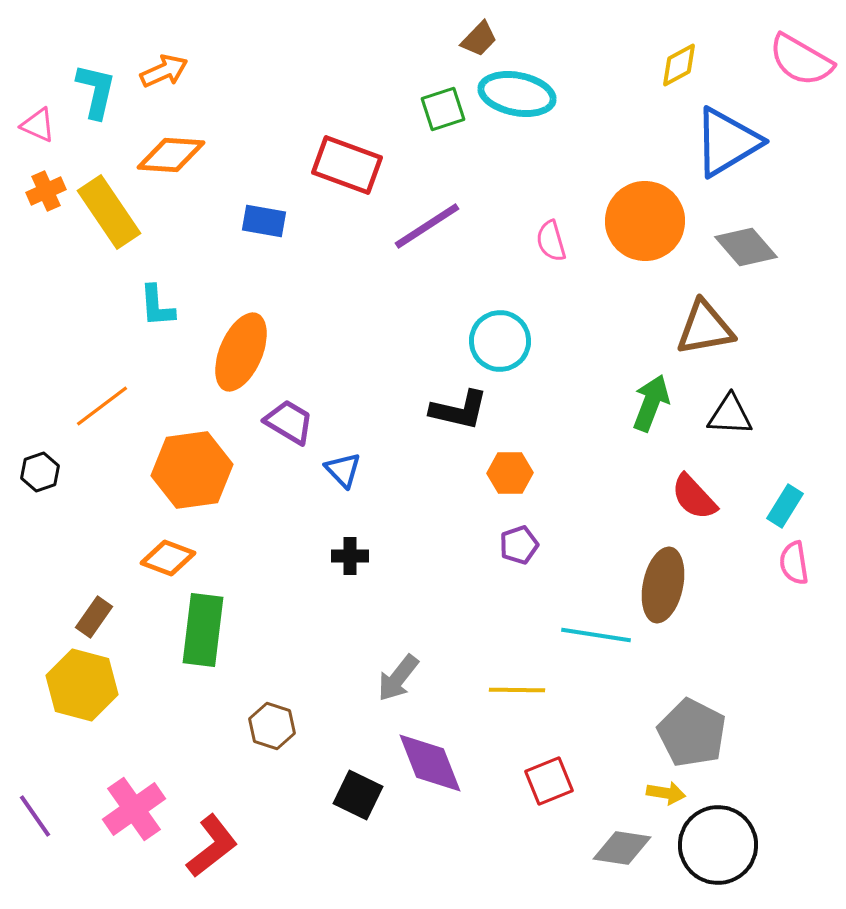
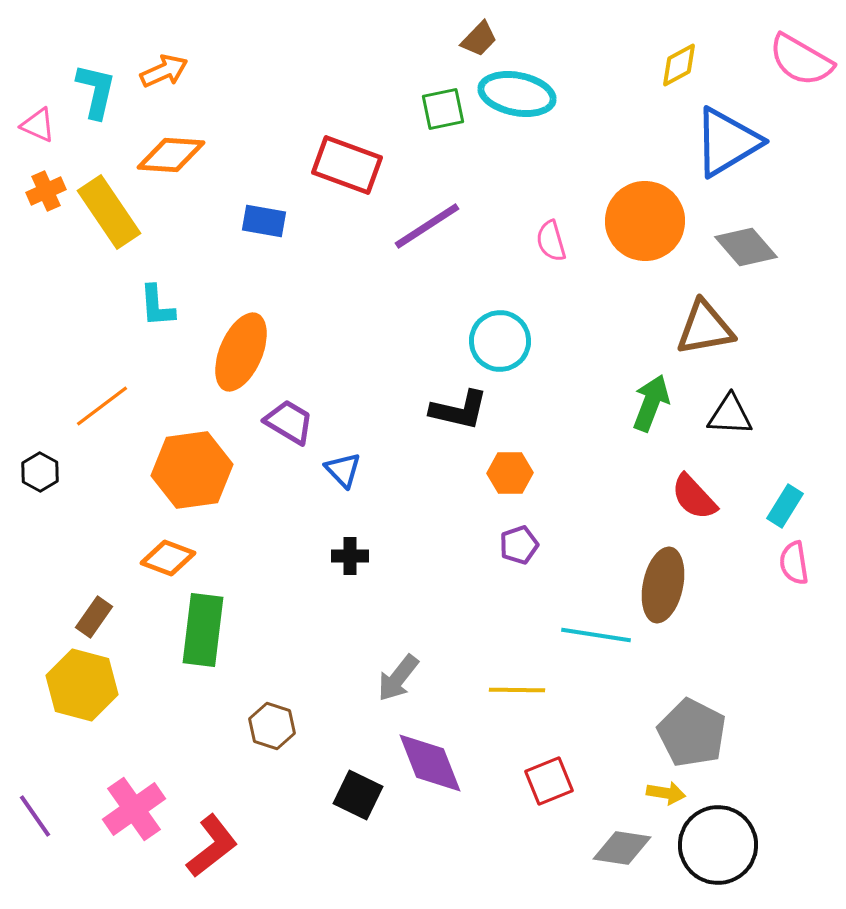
green square at (443, 109): rotated 6 degrees clockwise
black hexagon at (40, 472): rotated 12 degrees counterclockwise
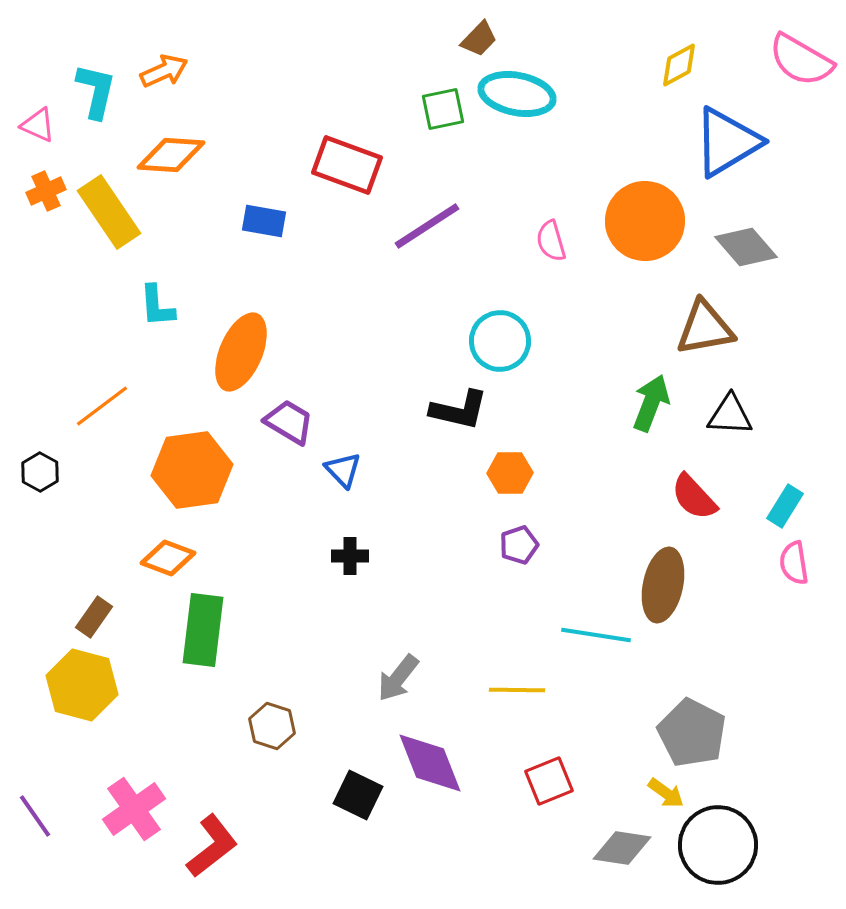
yellow arrow at (666, 793): rotated 27 degrees clockwise
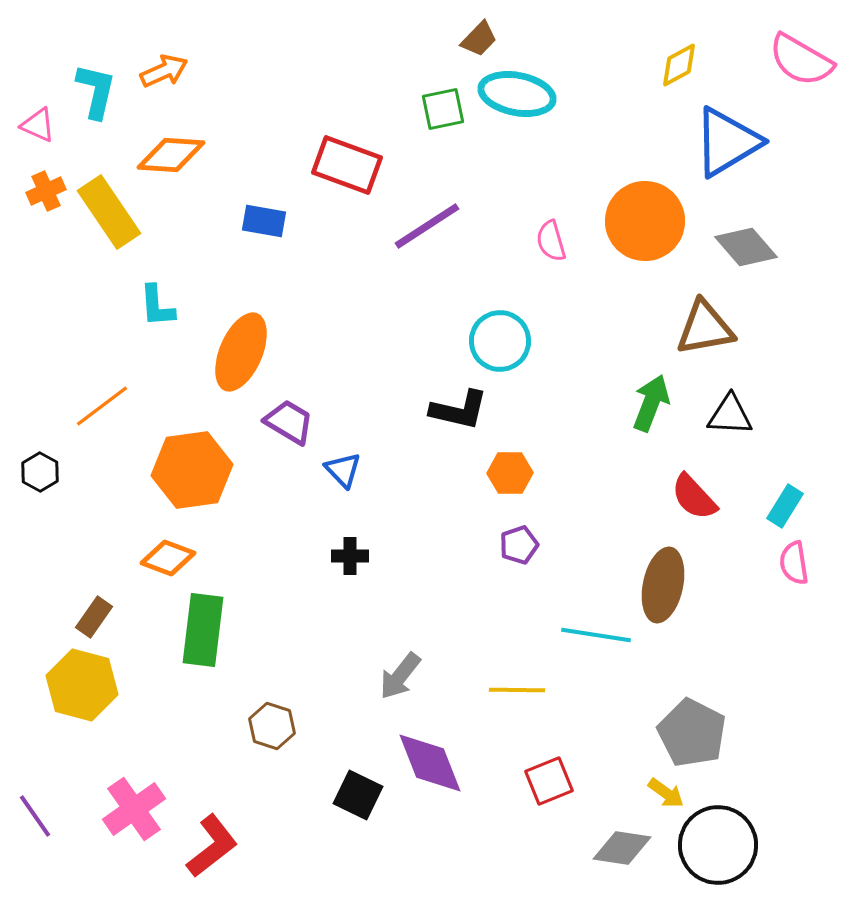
gray arrow at (398, 678): moved 2 px right, 2 px up
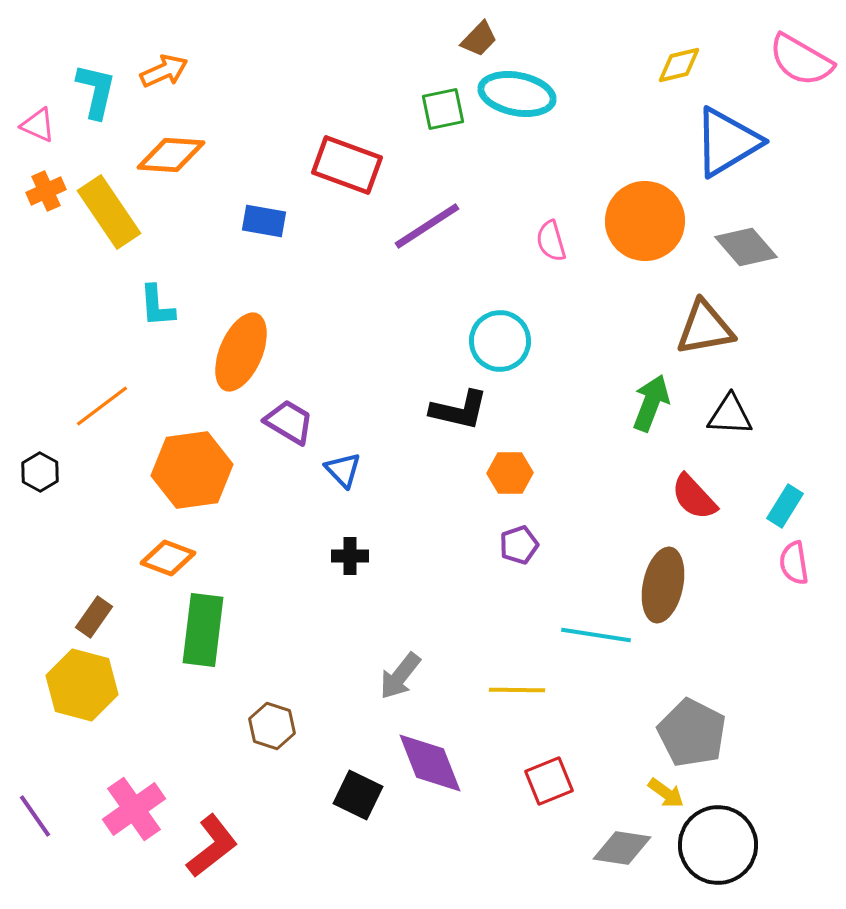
yellow diamond at (679, 65): rotated 15 degrees clockwise
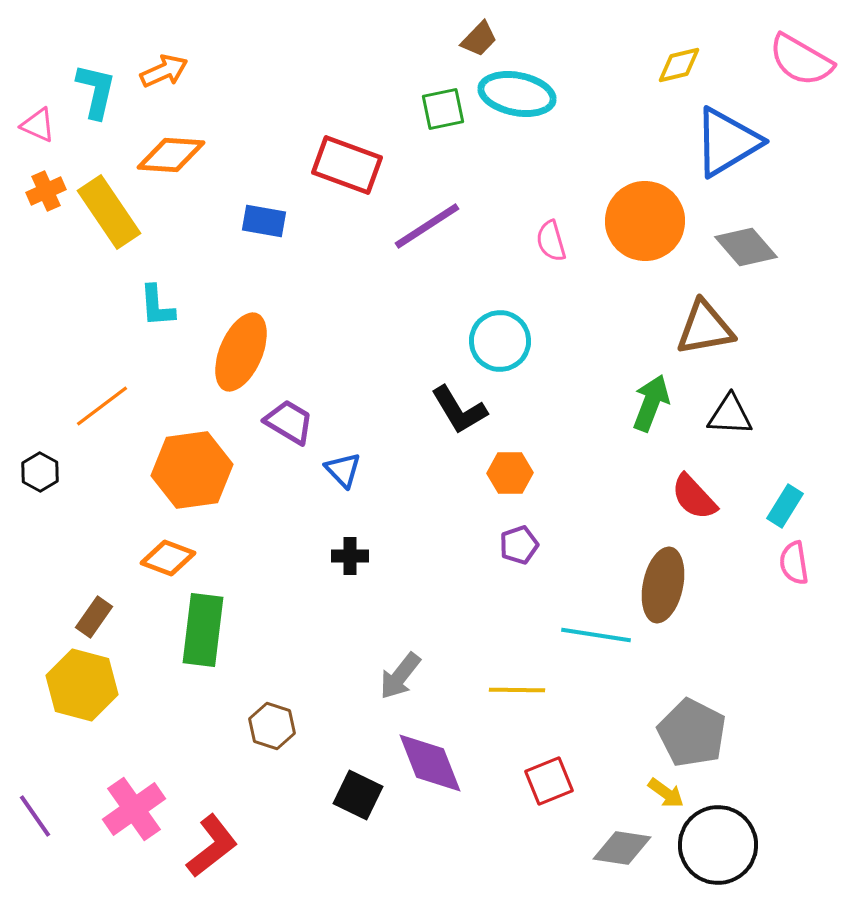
black L-shape at (459, 410): rotated 46 degrees clockwise
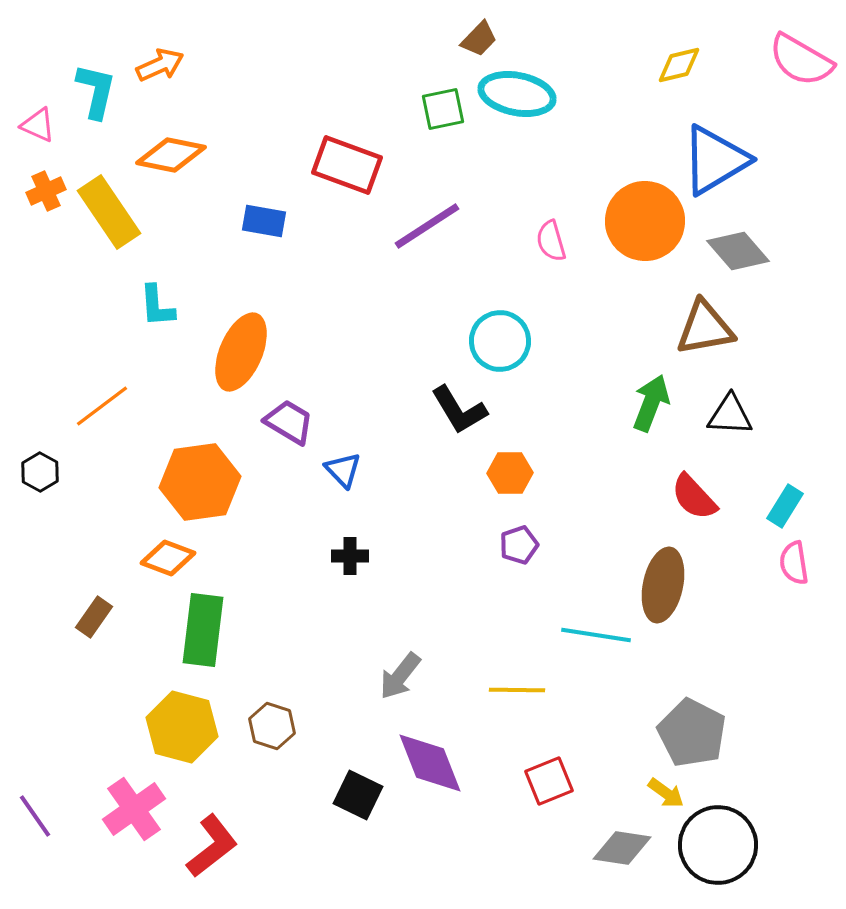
orange arrow at (164, 71): moved 4 px left, 6 px up
blue triangle at (727, 142): moved 12 px left, 18 px down
orange diamond at (171, 155): rotated 8 degrees clockwise
gray diamond at (746, 247): moved 8 px left, 4 px down
orange hexagon at (192, 470): moved 8 px right, 12 px down
yellow hexagon at (82, 685): moved 100 px right, 42 px down
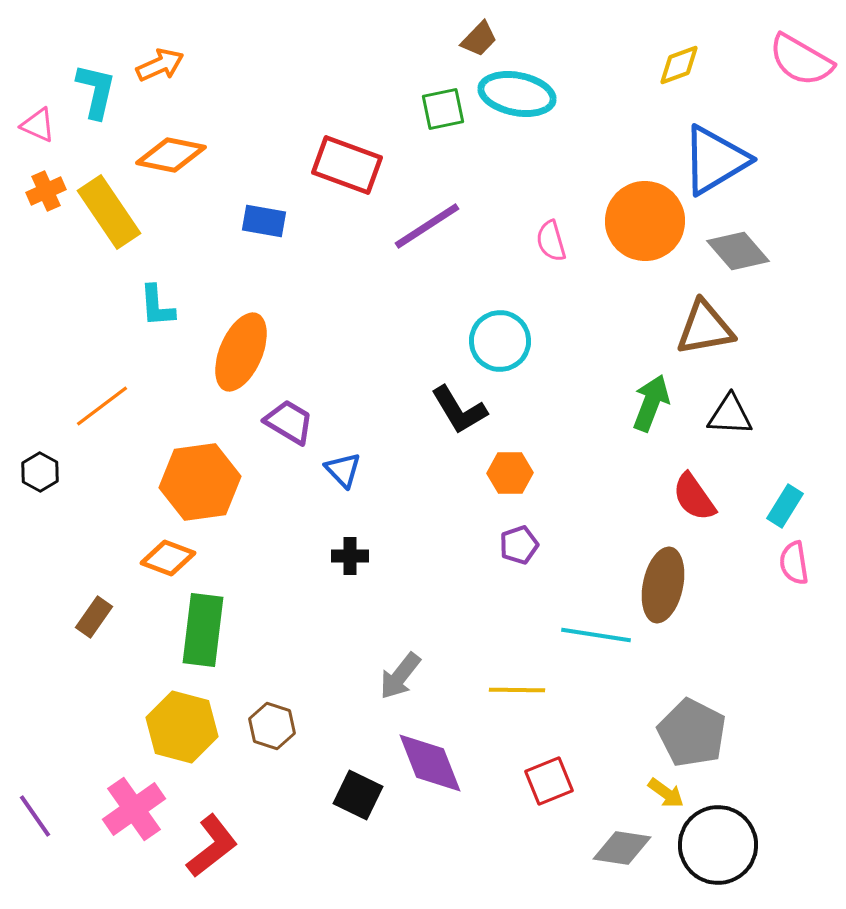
yellow diamond at (679, 65): rotated 6 degrees counterclockwise
red semicircle at (694, 497): rotated 8 degrees clockwise
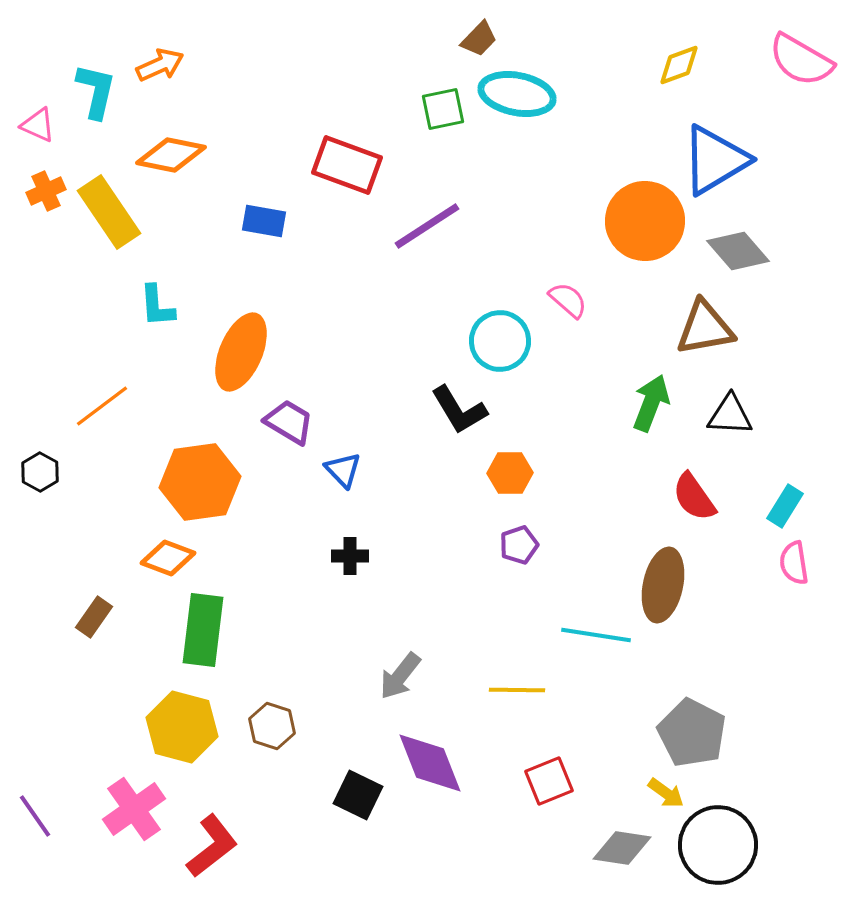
pink semicircle at (551, 241): moved 17 px right, 59 px down; rotated 147 degrees clockwise
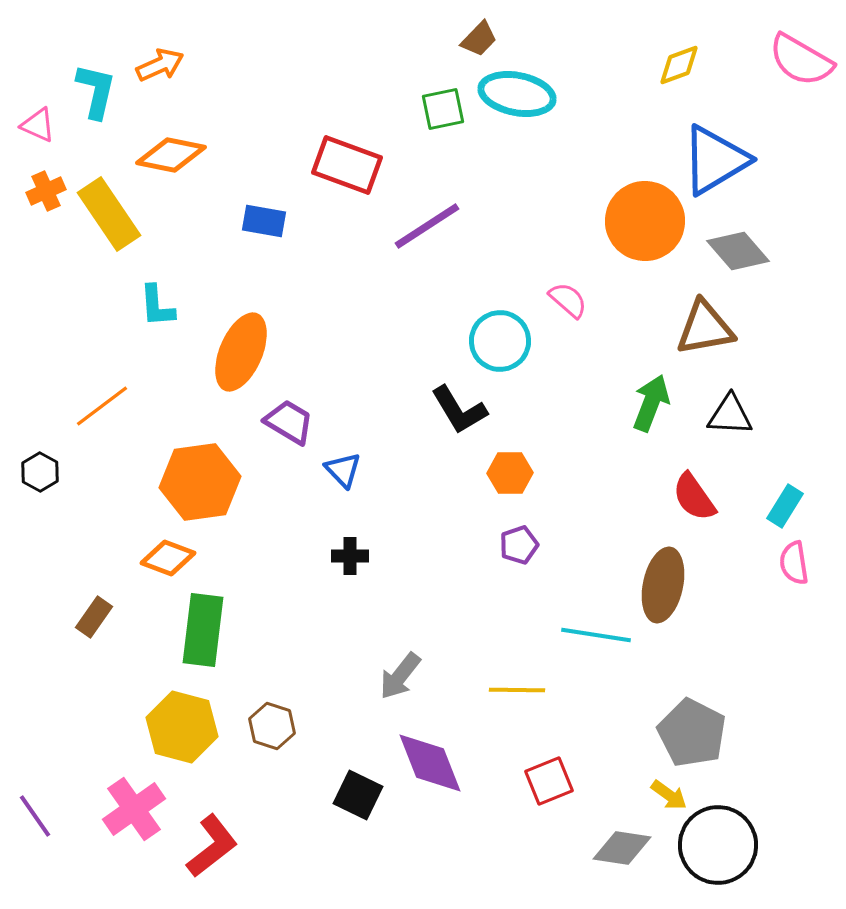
yellow rectangle at (109, 212): moved 2 px down
yellow arrow at (666, 793): moved 3 px right, 2 px down
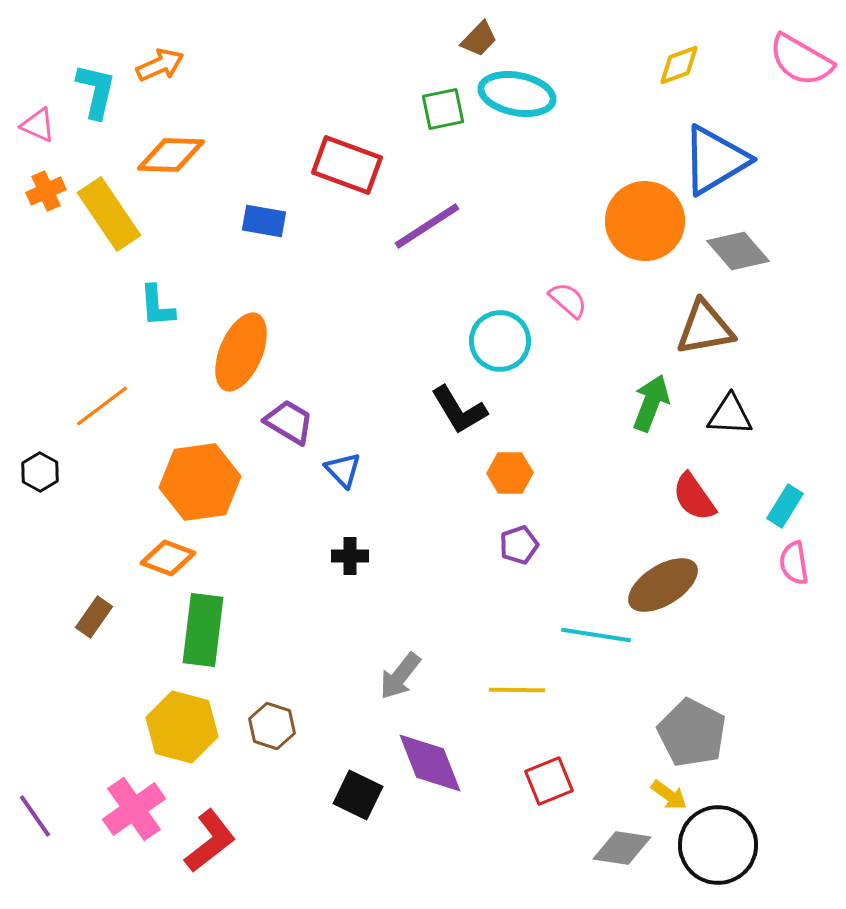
orange diamond at (171, 155): rotated 10 degrees counterclockwise
brown ellipse at (663, 585): rotated 46 degrees clockwise
red L-shape at (212, 846): moved 2 px left, 5 px up
